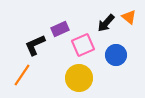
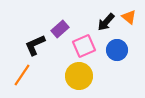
black arrow: moved 1 px up
purple rectangle: rotated 18 degrees counterclockwise
pink square: moved 1 px right, 1 px down
blue circle: moved 1 px right, 5 px up
yellow circle: moved 2 px up
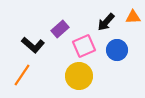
orange triangle: moved 4 px right; rotated 42 degrees counterclockwise
black L-shape: moved 2 px left; rotated 115 degrees counterclockwise
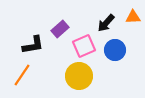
black arrow: moved 1 px down
black L-shape: rotated 50 degrees counterclockwise
blue circle: moved 2 px left
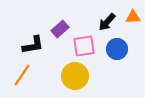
black arrow: moved 1 px right, 1 px up
pink square: rotated 15 degrees clockwise
blue circle: moved 2 px right, 1 px up
yellow circle: moved 4 px left
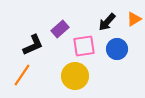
orange triangle: moved 1 px right, 2 px down; rotated 28 degrees counterclockwise
black L-shape: rotated 15 degrees counterclockwise
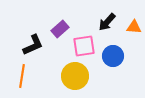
orange triangle: moved 8 px down; rotated 35 degrees clockwise
blue circle: moved 4 px left, 7 px down
orange line: moved 1 px down; rotated 25 degrees counterclockwise
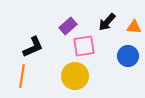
purple rectangle: moved 8 px right, 3 px up
black L-shape: moved 2 px down
blue circle: moved 15 px right
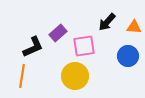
purple rectangle: moved 10 px left, 7 px down
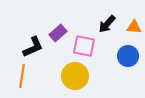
black arrow: moved 2 px down
pink square: rotated 20 degrees clockwise
